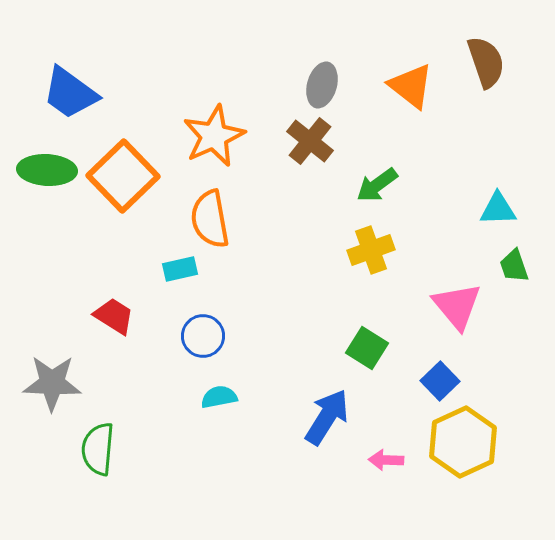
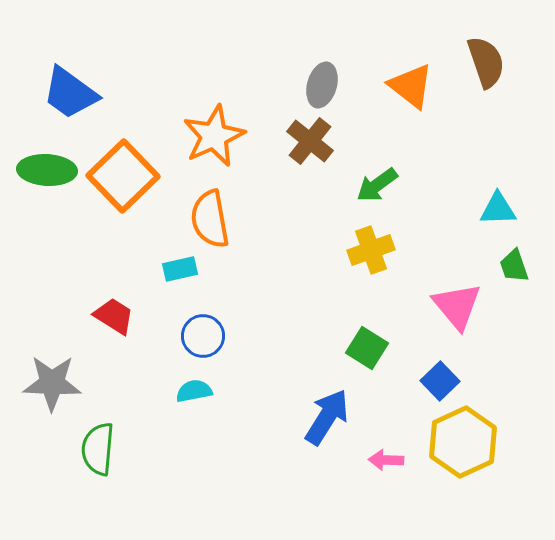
cyan semicircle: moved 25 px left, 6 px up
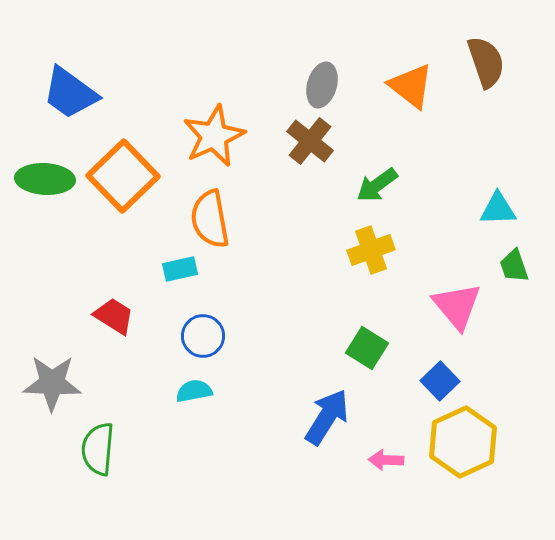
green ellipse: moved 2 px left, 9 px down
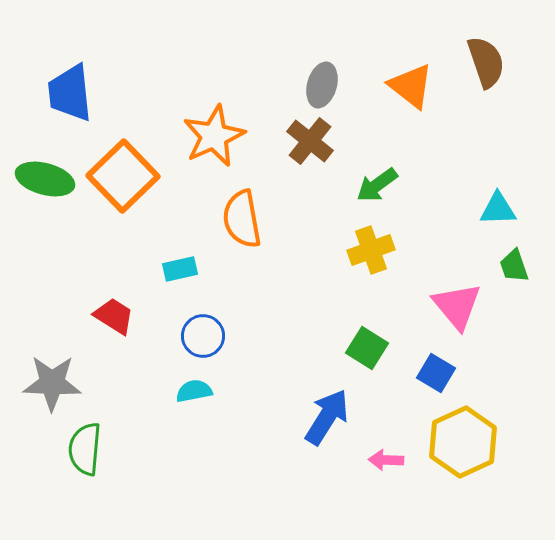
blue trapezoid: rotated 48 degrees clockwise
green ellipse: rotated 12 degrees clockwise
orange semicircle: moved 32 px right
blue square: moved 4 px left, 8 px up; rotated 15 degrees counterclockwise
green semicircle: moved 13 px left
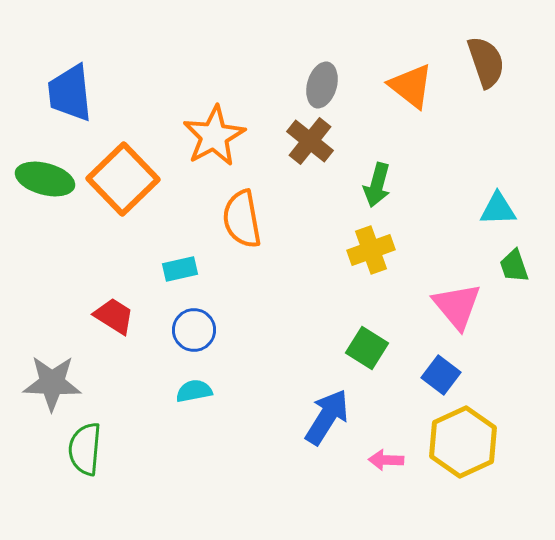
orange star: rotated 4 degrees counterclockwise
orange square: moved 3 px down
green arrow: rotated 39 degrees counterclockwise
blue circle: moved 9 px left, 6 px up
blue square: moved 5 px right, 2 px down; rotated 6 degrees clockwise
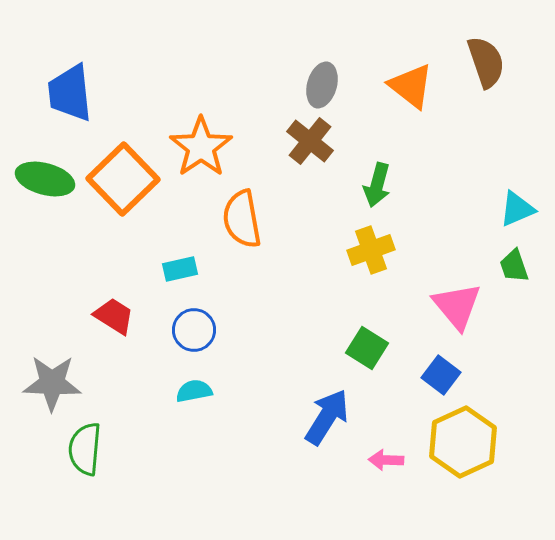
orange star: moved 13 px left, 11 px down; rotated 6 degrees counterclockwise
cyan triangle: moved 19 px right; rotated 21 degrees counterclockwise
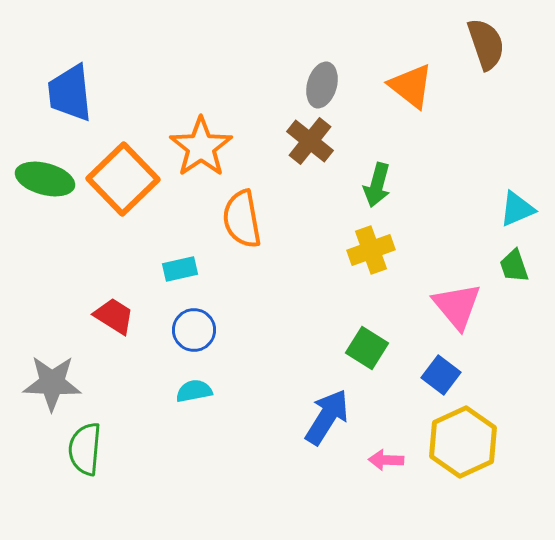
brown semicircle: moved 18 px up
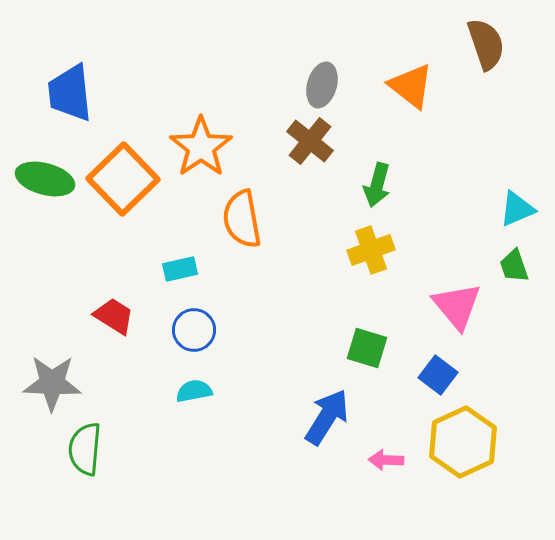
green square: rotated 15 degrees counterclockwise
blue square: moved 3 px left
